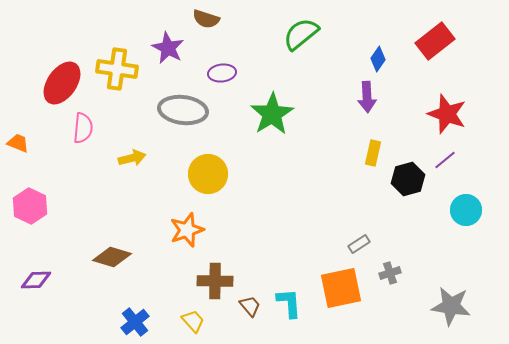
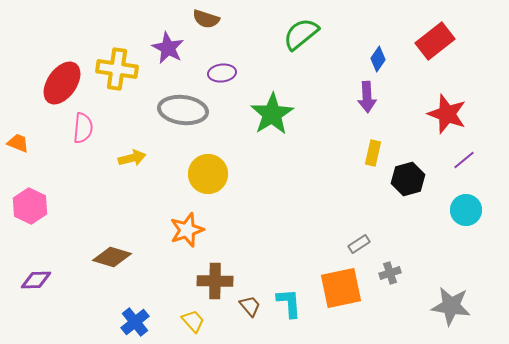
purple line: moved 19 px right
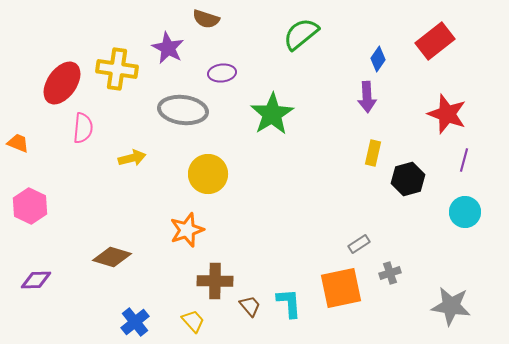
purple line: rotated 35 degrees counterclockwise
cyan circle: moved 1 px left, 2 px down
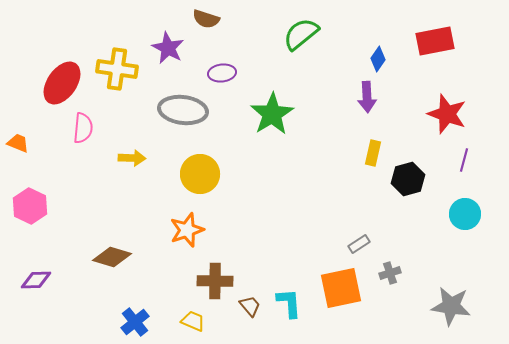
red rectangle: rotated 27 degrees clockwise
yellow arrow: rotated 16 degrees clockwise
yellow circle: moved 8 px left
cyan circle: moved 2 px down
yellow trapezoid: rotated 25 degrees counterclockwise
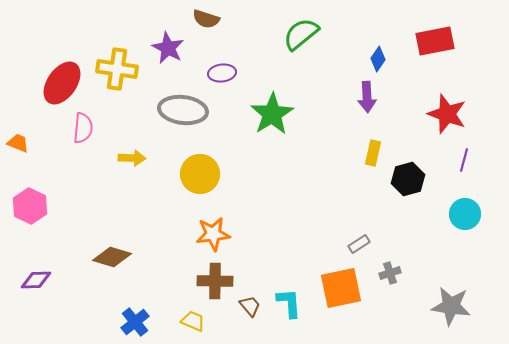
orange star: moved 26 px right, 4 px down; rotated 12 degrees clockwise
